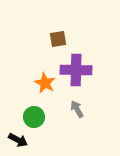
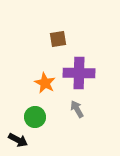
purple cross: moved 3 px right, 3 px down
green circle: moved 1 px right
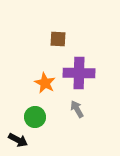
brown square: rotated 12 degrees clockwise
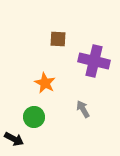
purple cross: moved 15 px right, 12 px up; rotated 12 degrees clockwise
gray arrow: moved 6 px right
green circle: moved 1 px left
black arrow: moved 4 px left, 1 px up
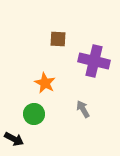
green circle: moved 3 px up
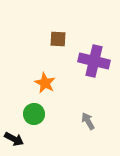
gray arrow: moved 5 px right, 12 px down
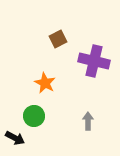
brown square: rotated 30 degrees counterclockwise
green circle: moved 2 px down
gray arrow: rotated 30 degrees clockwise
black arrow: moved 1 px right, 1 px up
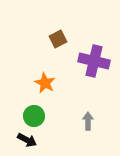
black arrow: moved 12 px right, 2 px down
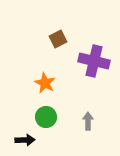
green circle: moved 12 px right, 1 px down
black arrow: moved 2 px left; rotated 30 degrees counterclockwise
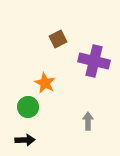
green circle: moved 18 px left, 10 px up
